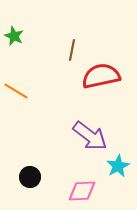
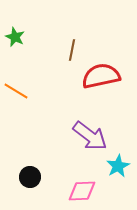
green star: moved 1 px right, 1 px down
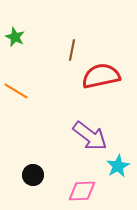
black circle: moved 3 px right, 2 px up
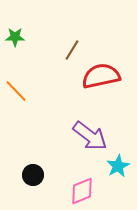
green star: rotated 24 degrees counterclockwise
brown line: rotated 20 degrees clockwise
orange line: rotated 15 degrees clockwise
pink diamond: rotated 20 degrees counterclockwise
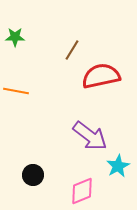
orange line: rotated 35 degrees counterclockwise
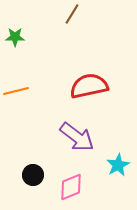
brown line: moved 36 px up
red semicircle: moved 12 px left, 10 px down
orange line: rotated 25 degrees counterclockwise
purple arrow: moved 13 px left, 1 px down
cyan star: moved 1 px up
pink diamond: moved 11 px left, 4 px up
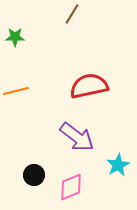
black circle: moved 1 px right
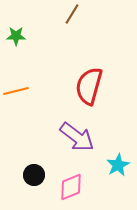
green star: moved 1 px right, 1 px up
red semicircle: rotated 63 degrees counterclockwise
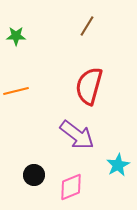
brown line: moved 15 px right, 12 px down
purple arrow: moved 2 px up
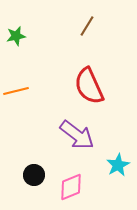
green star: rotated 12 degrees counterclockwise
red semicircle: rotated 39 degrees counterclockwise
